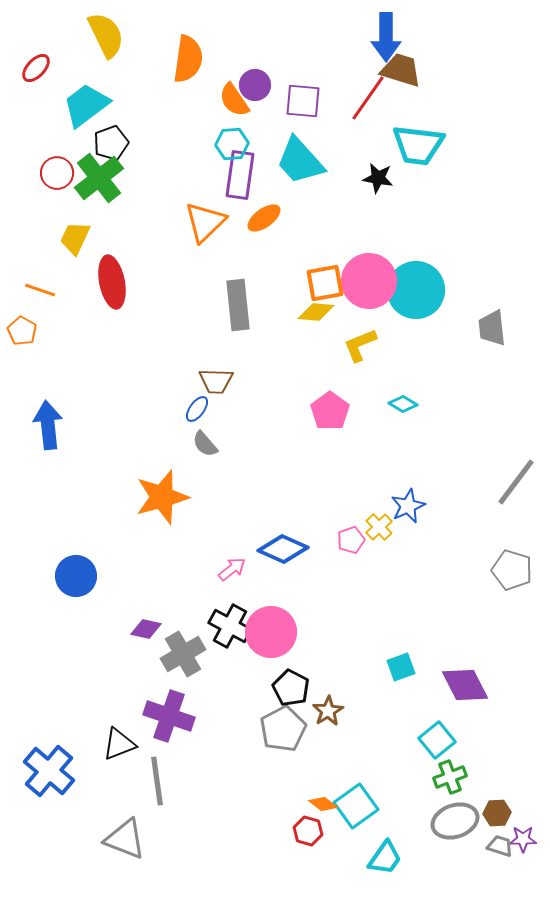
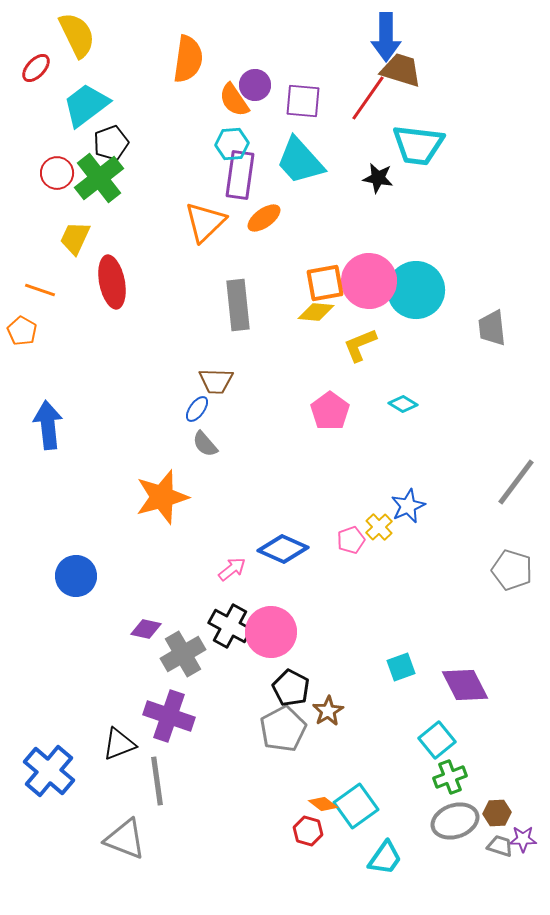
yellow semicircle at (106, 35): moved 29 px left
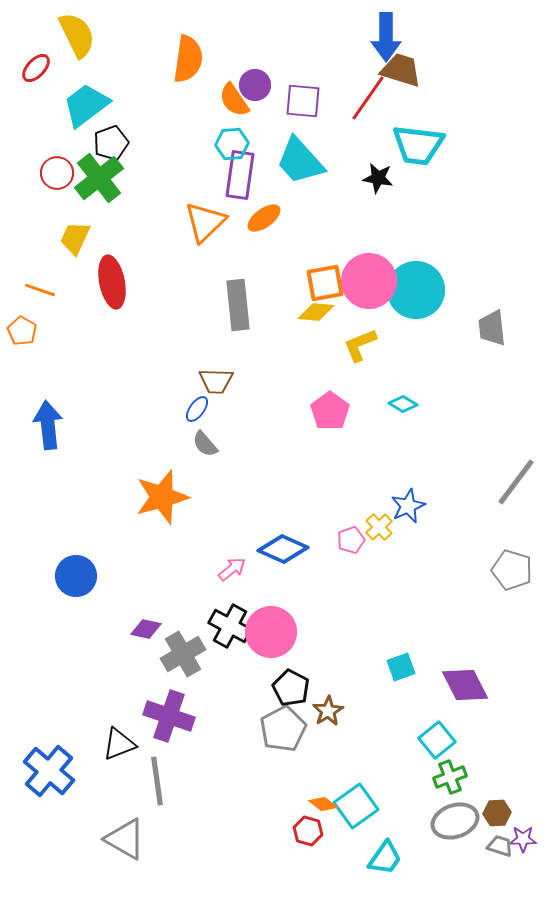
gray triangle at (125, 839): rotated 9 degrees clockwise
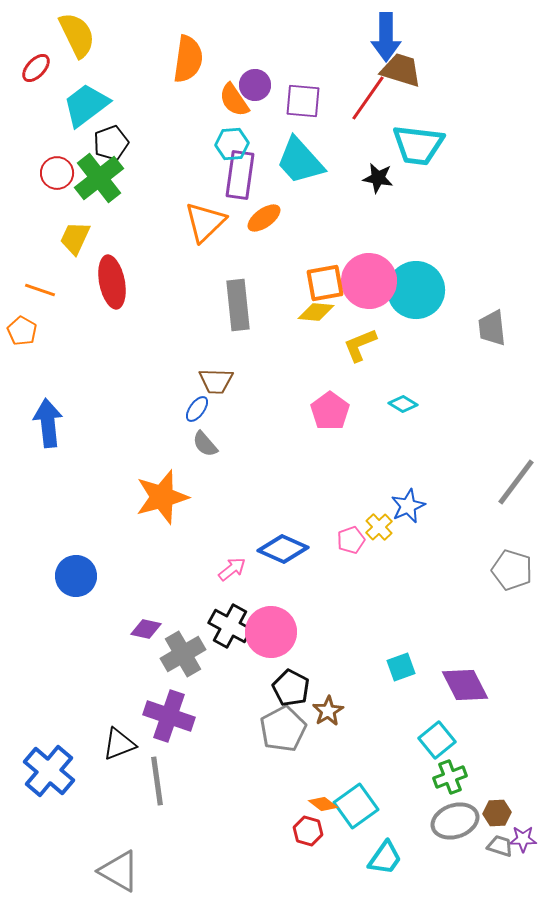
blue arrow at (48, 425): moved 2 px up
gray triangle at (125, 839): moved 6 px left, 32 px down
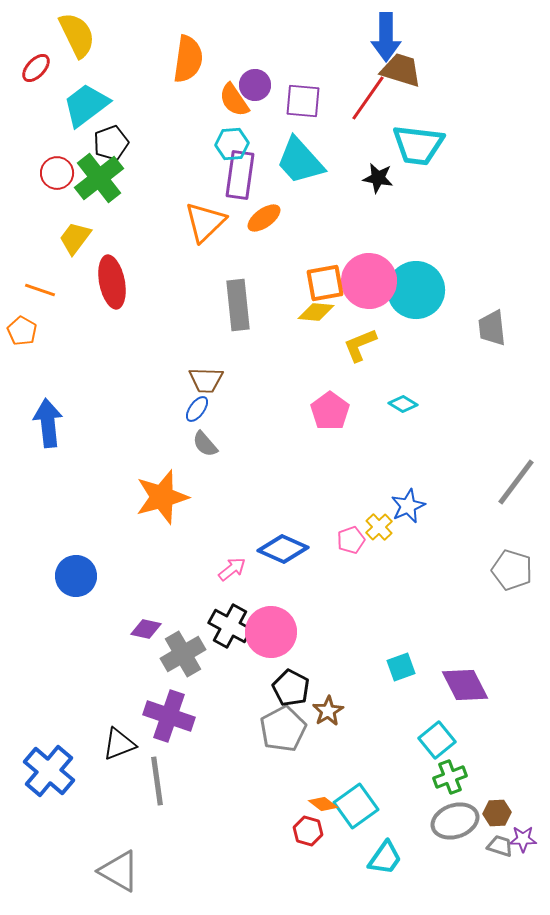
yellow trapezoid at (75, 238): rotated 12 degrees clockwise
brown trapezoid at (216, 381): moved 10 px left, 1 px up
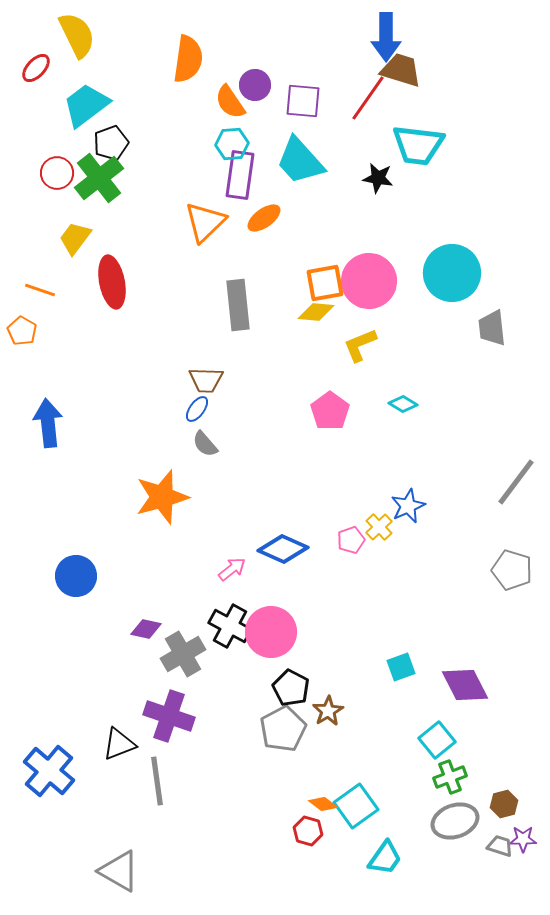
orange semicircle at (234, 100): moved 4 px left, 2 px down
cyan circle at (416, 290): moved 36 px right, 17 px up
brown hexagon at (497, 813): moved 7 px right, 9 px up; rotated 12 degrees counterclockwise
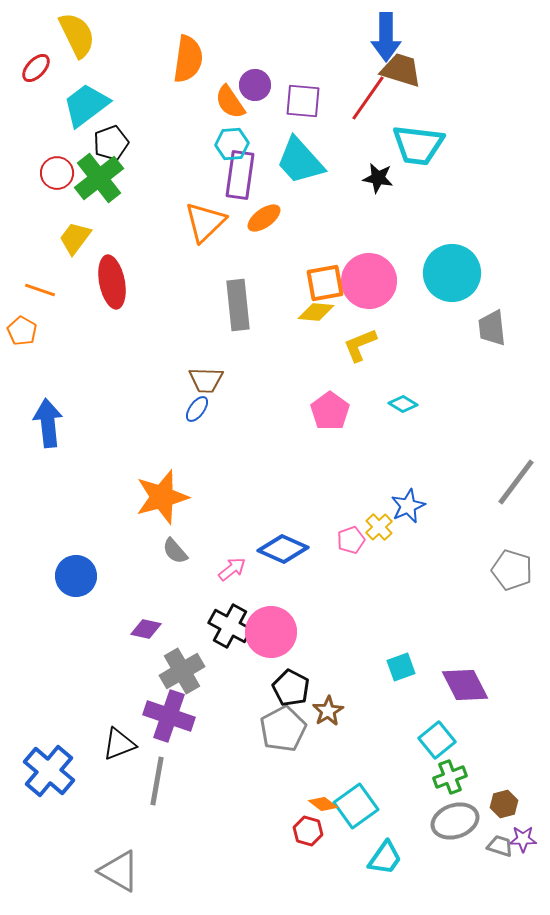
gray semicircle at (205, 444): moved 30 px left, 107 px down
gray cross at (183, 654): moved 1 px left, 17 px down
gray line at (157, 781): rotated 18 degrees clockwise
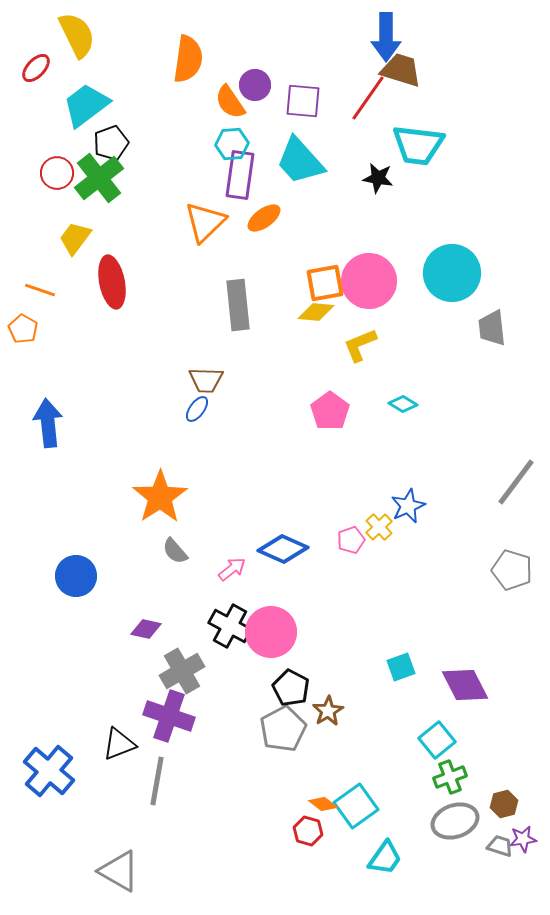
orange pentagon at (22, 331): moved 1 px right, 2 px up
orange star at (162, 497): moved 2 px left; rotated 18 degrees counterclockwise
purple star at (523, 839): rotated 8 degrees counterclockwise
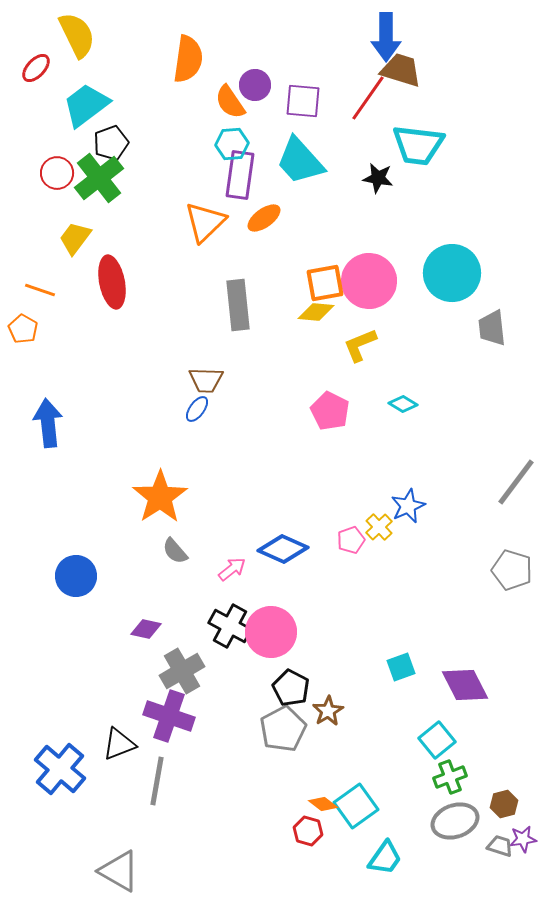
pink pentagon at (330, 411): rotated 9 degrees counterclockwise
blue cross at (49, 771): moved 11 px right, 2 px up
